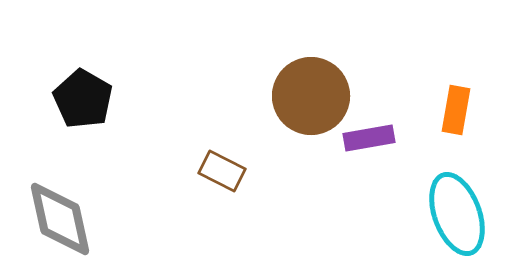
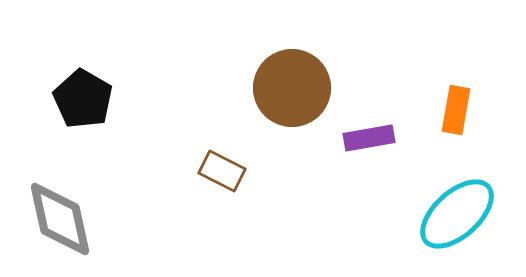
brown circle: moved 19 px left, 8 px up
cyan ellipse: rotated 68 degrees clockwise
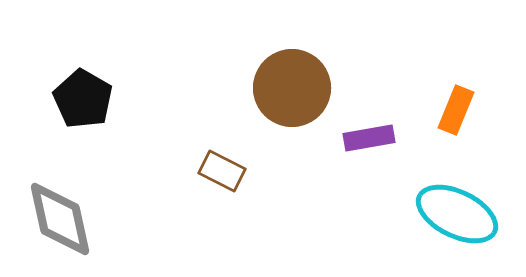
orange rectangle: rotated 12 degrees clockwise
cyan ellipse: rotated 68 degrees clockwise
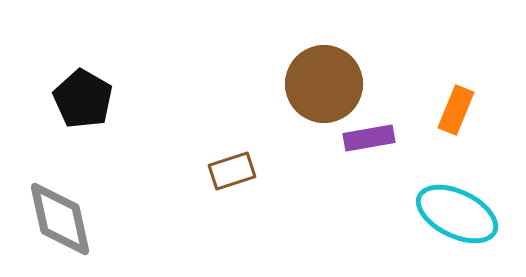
brown circle: moved 32 px right, 4 px up
brown rectangle: moved 10 px right; rotated 45 degrees counterclockwise
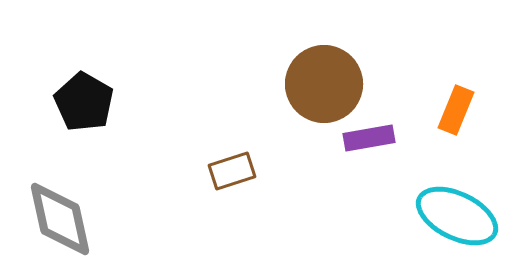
black pentagon: moved 1 px right, 3 px down
cyan ellipse: moved 2 px down
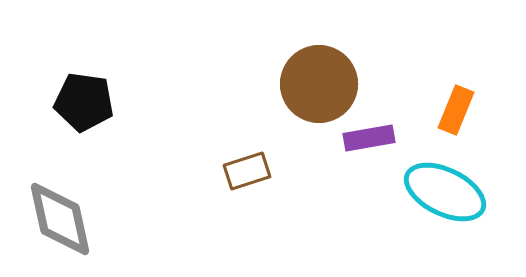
brown circle: moved 5 px left
black pentagon: rotated 22 degrees counterclockwise
brown rectangle: moved 15 px right
cyan ellipse: moved 12 px left, 24 px up
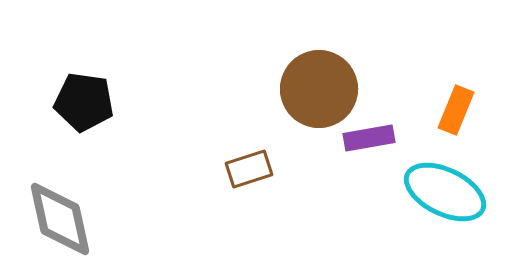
brown circle: moved 5 px down
brown rectangle: moved 2 px right, 2 px up
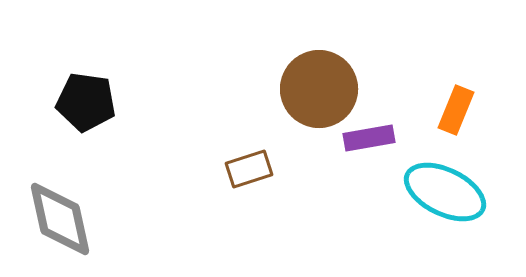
black pentagon: moved 2 px right
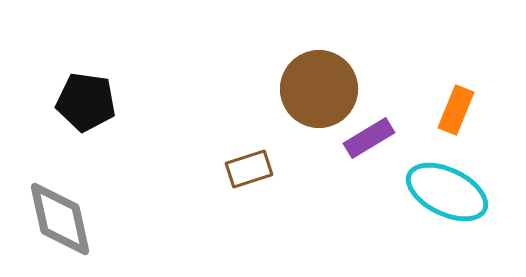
purple rectangle: rotated 21 degrees counterclockwise
cyan ellipse: moved 2 px right
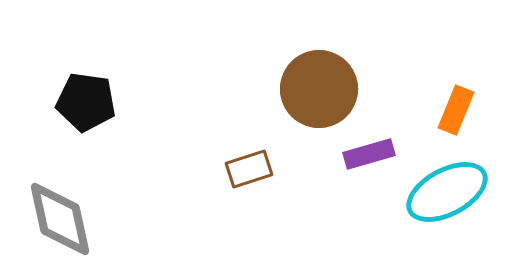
purple rectangle: moved 16 px down; rotated 15 degrees clockwise
cyan ellipse: rotated 54 degrees counterclockwise
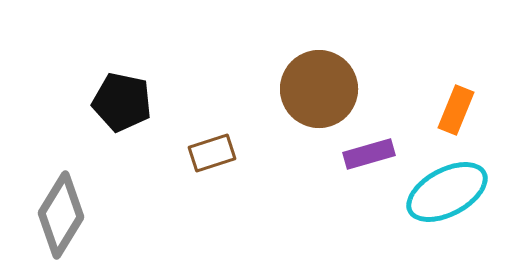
black pentagon: moved 36 px right; rotated 4 degrees clockwise
brown rectangle: moved 37 px left, 16 px up
gray diamond: moved 1 px right, 4 px up; rotated 44 degrees clockwise
